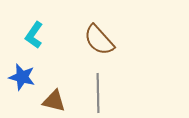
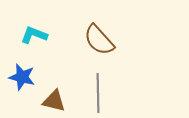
cyan L-shape: rotated 76 degrees clockwise
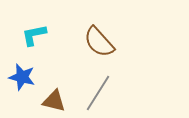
cyan L-shape: rotated 32 degrees counterclockwise
brown semicircle: moved 2 px down
gray line: rotated 33 degrees clockwise
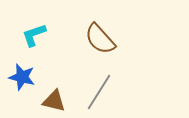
cyan L-shape: rotated 8 degrees counterclockwise
brown semicircle: moved 1 px right, 3 px up
gray line: moved 1 px right, 1 px up
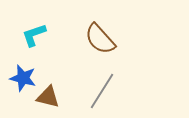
blue star: moved 1 px right, 1 px down
gray line: moved 3 px right, 1 px up
brown triangle: moved 6 px left, 4 px up
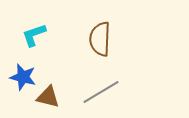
brown semicircle: rotated 44 degrees clockwise
blue star: moved 1 px up
gray line: moved 1 px left, 1 px down; rotated 27 degrees clockwise
